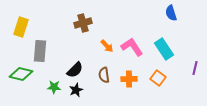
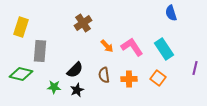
brown cross: rotated 18 degrees counterclockwise
black star: moved 1 px right
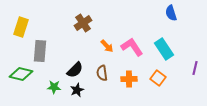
brown semicircle: moved 2 px left, 2 px up
